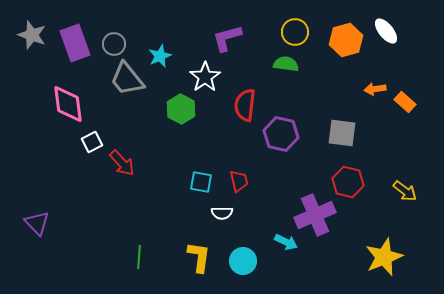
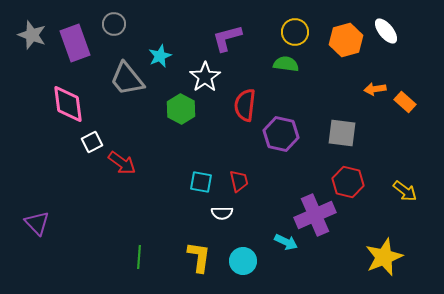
gray circle: moved 20 px up
red arrow: rotated 12 degrees counterclockwise
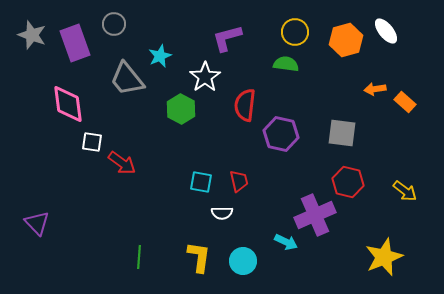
white square: rotated 35 degrees clockwise
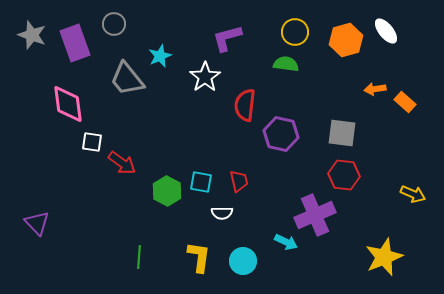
green hexagon: moved 14 px left, 82 px down
red hexagon: moved 4 px left, 7 px up; rotated 8 degrees counterclockwise
yellow arrow: moved 8 px right, 3 px down; rotated 15 degrees counterclockwise
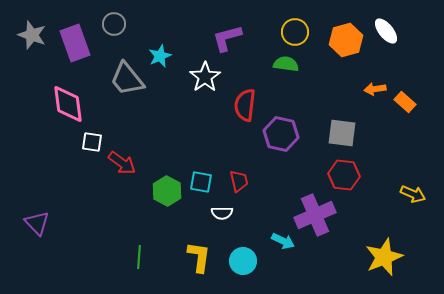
cyan arrow: moved 3 px left, 1 px up
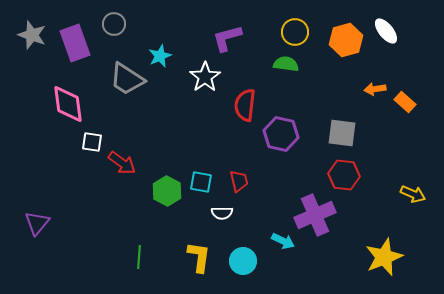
gray trapezoid: rotated 18 degrees counterclockwise
purple triangle: rotated 24 degrees clockwise
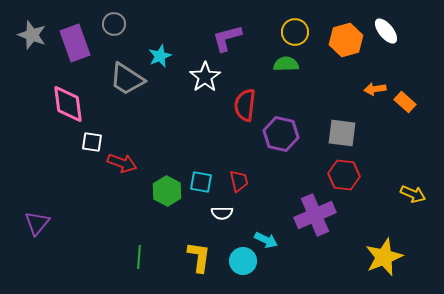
green semicircle: rotated 10 degrees counterclockwise
red arrow: rotated 16 degrees counterclockwise
cyan arrow: moved 17 px left, 1 px up
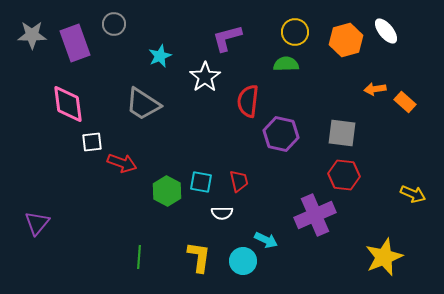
gray star: rotated 20 degrees counterclockwise
gray trapezoid: moved 16 px right, 25 px down
red semicircle: moved 3 px right, 4 px up
white square: rotated 15 degrees counterclockwise
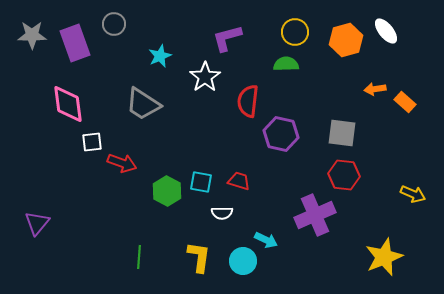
red trapezoid: rotated 60 degrees counterclockwise
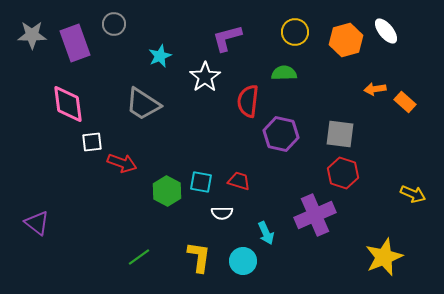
green semicircle: moved 2 px left, 9 px down
gray square: moved 2 px left, 1 px down
red hexagon: moved 1 px left, 2 px up; rotated 12 degrees clockwise
purple triangle: rotated 32 degrees counterclockwise
cyan arrow: moved 7 px up; rotated 40 degrees clockwise
green line: rotated 50 degrees clockwise
